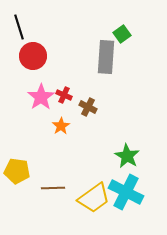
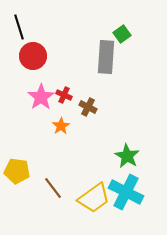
brown line: rotated 55 degrees clockwise
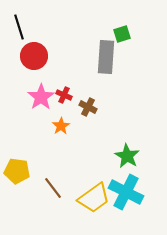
green square: rotated 18 degrees clockwise
red circle: moved 1 px right
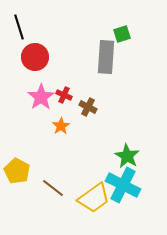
red circle: moved 1 px right, 1 px down
yellow pentagon: rotated 20 degrees clockwise
brown line: rotated 15 degrees counterclockwise
cyan cross: moved 3 px left, 7 px up
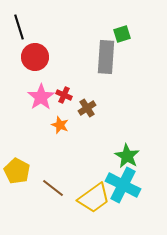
brown cross: moved 1 px left, 1 px down; rotated 30 degrees clockwise
orange star: moved 1 px left, 1 px up; rotated 18 degrees counterclockwise
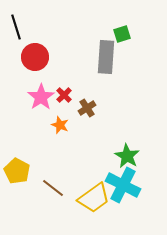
black line: moved 3 px left
red cross: rotated 21 degrees clockwise
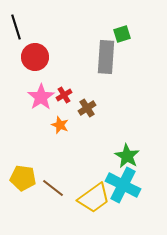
red cross: rotated 14 degrees clockwise
yellow pentagon: moved 6 px right, 7 px down; rotated 20 degrees counterclockwise
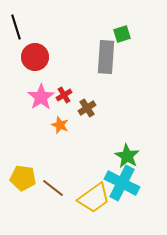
cyan cross: moved 1 px left, 2 px up
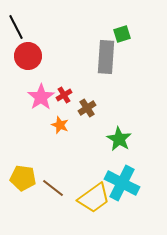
black line: rotated 10 degrees counterclockwise
red circle: moved 7 px left, 1 px up
green star: moved 8 px left, 17 px up
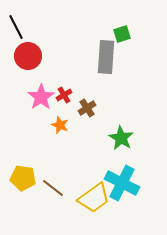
green star: moved 2 px right, 1 px up
